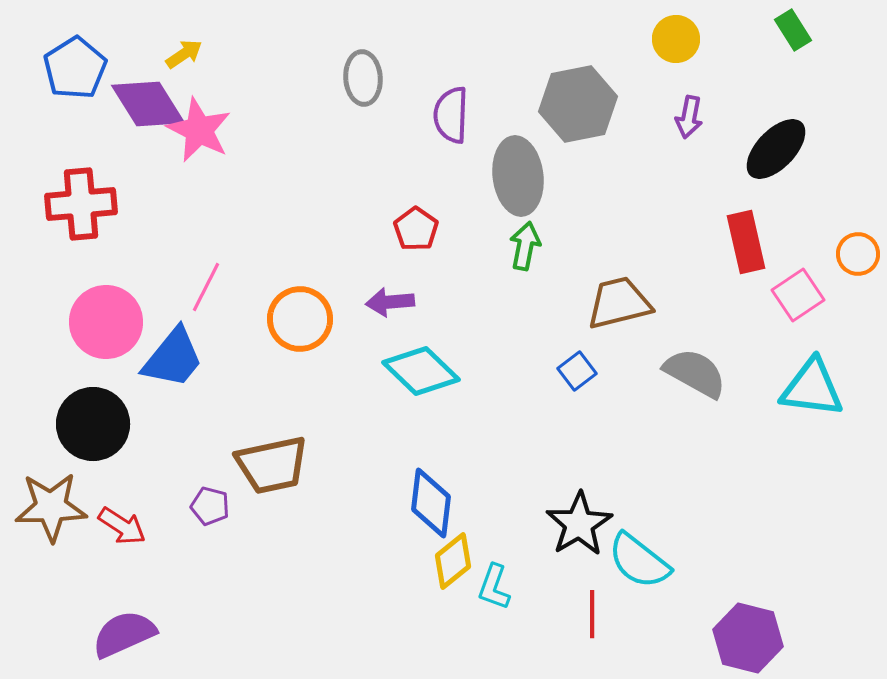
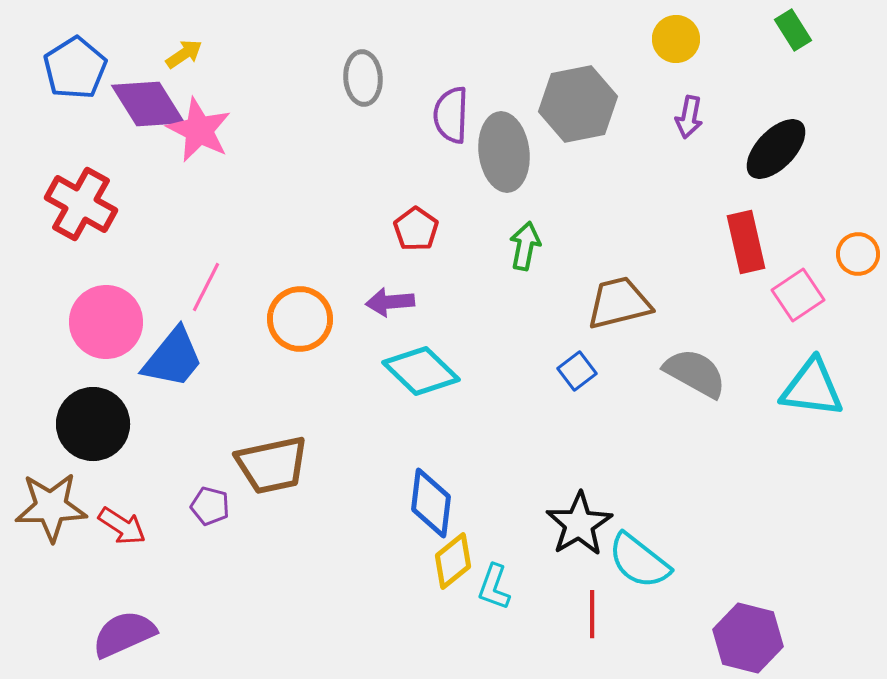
gray ellipse at (518, 176): moved 14 px left, 24 px up
red cross at (81, 204): rotated 34 degrees clockwise
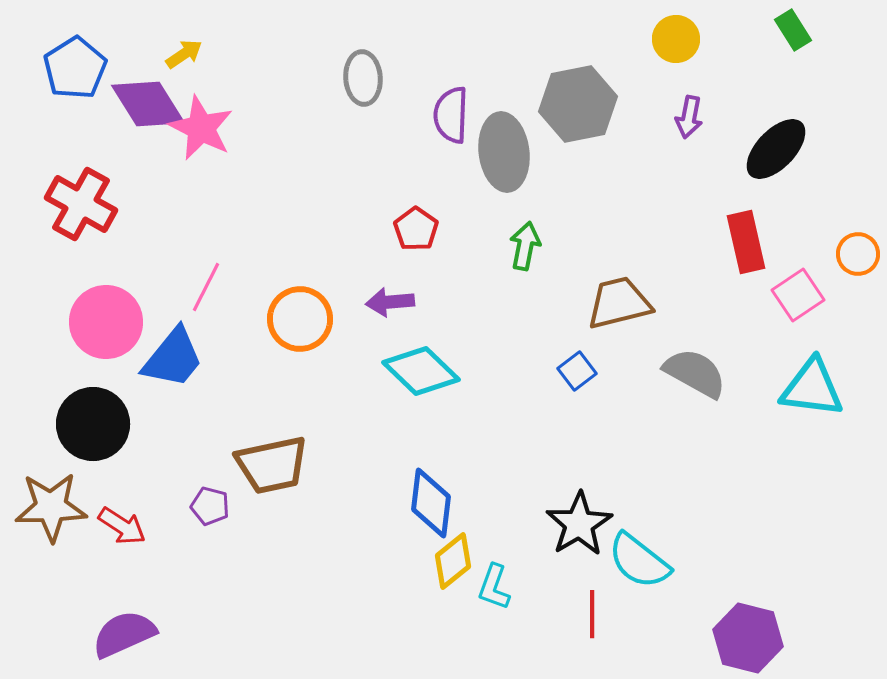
pink star at (199, 130): moved 2 px right, 2 px up
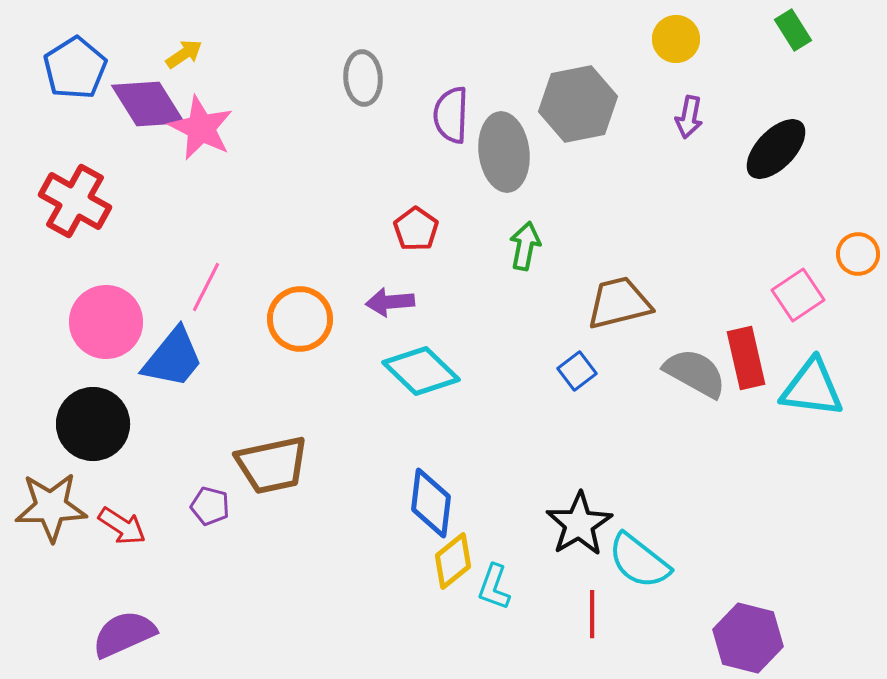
red cross at (81, 204): moved 6 px left, 3 px up
red rectangle at (746, 242): moved 116 px down
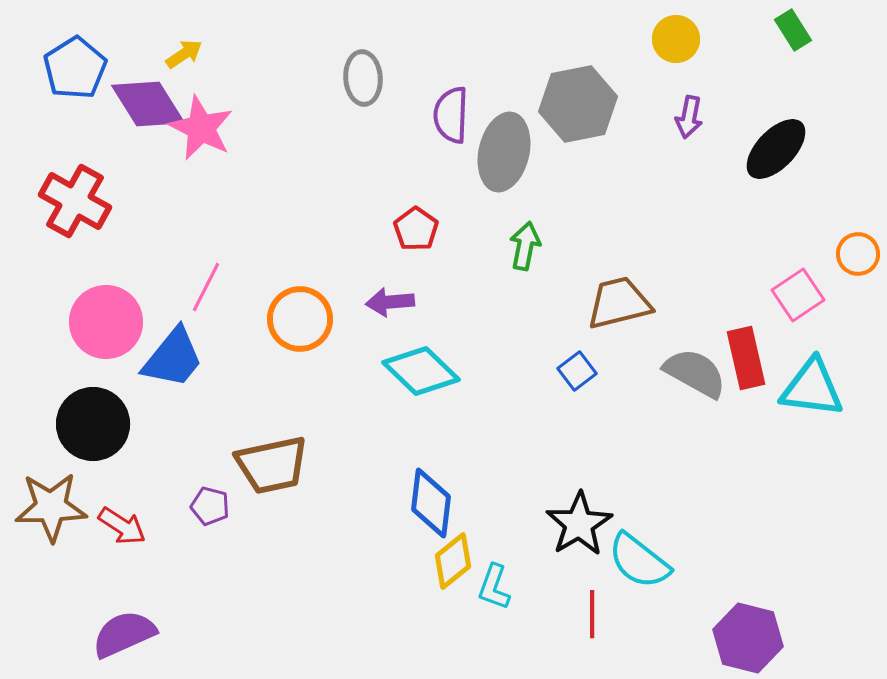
gray ellipse at (504, 152): rotated 20 degrees clockwise
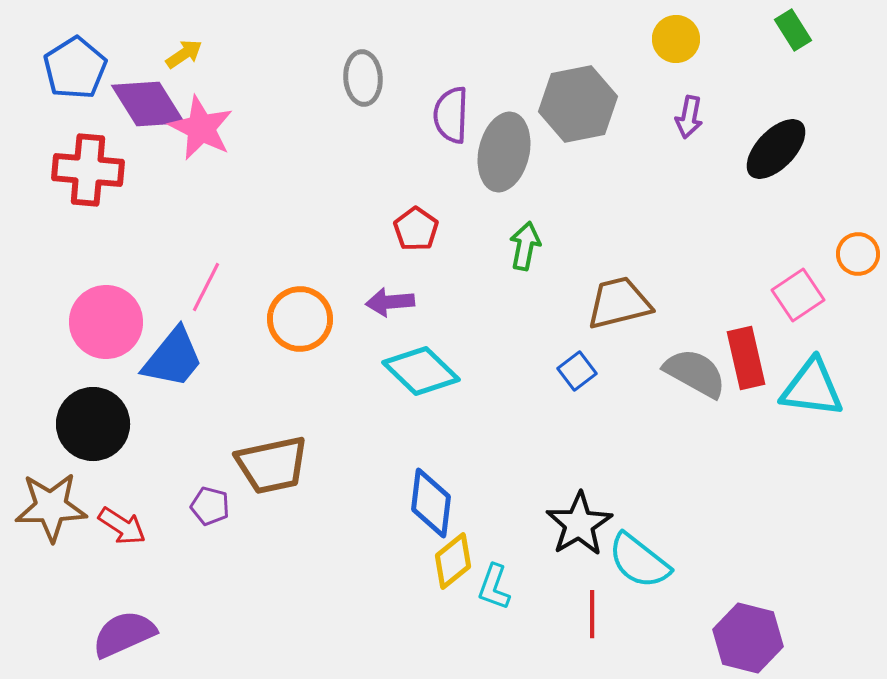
red cross at (75, 201): moved 13 px right, 31 px up; rotated 24 degrees counterclockwise
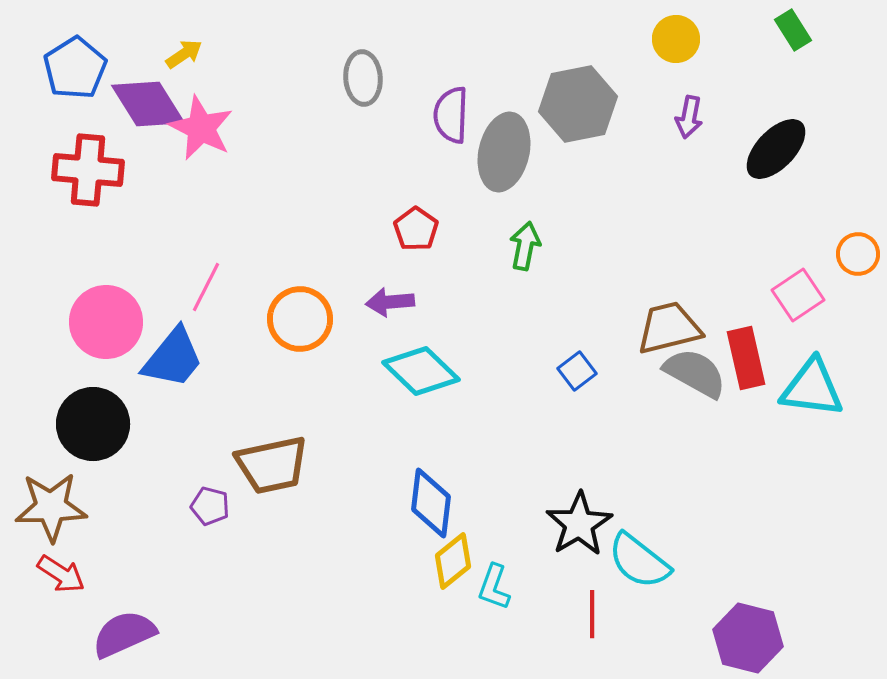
brown trapezoid at (619, 303): moved 50 px right, 25 px down
red arrow at (122, 526): moved 61 px left, 48 px down
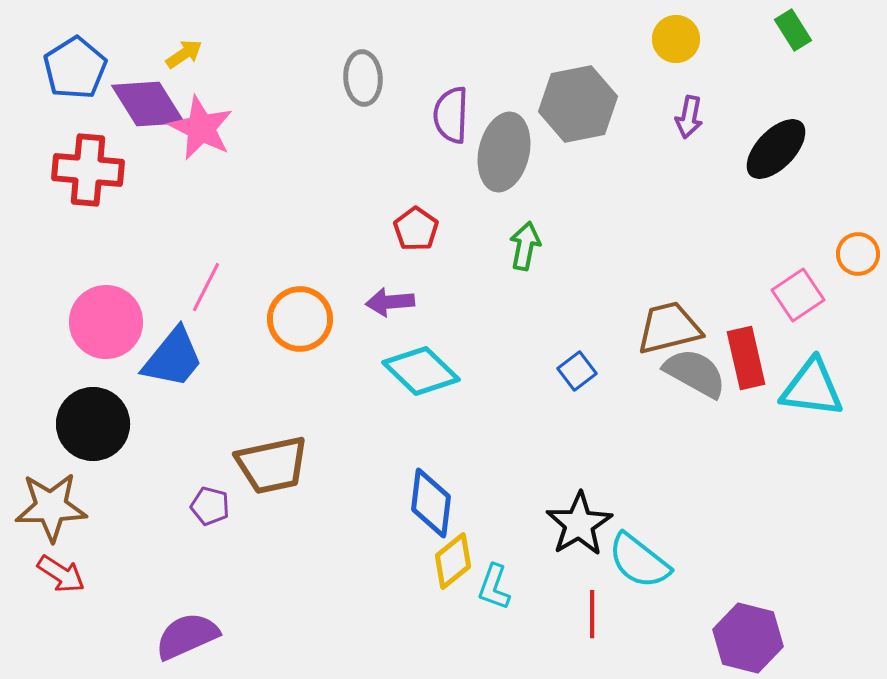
purple semicircle at (124, 634): moved 63 px right, 2 px down
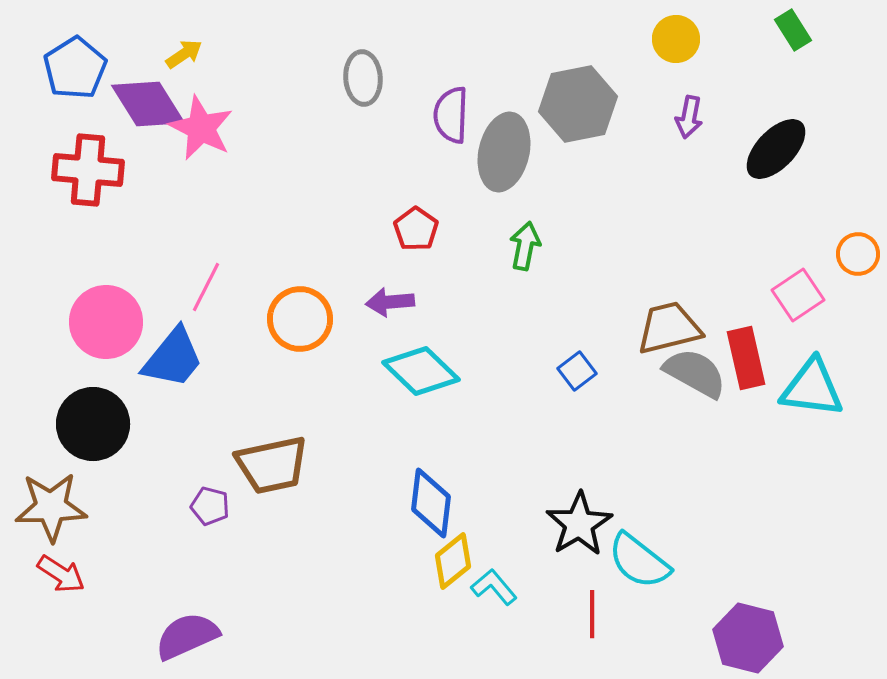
cyan L-shape at (494, 587): rotated 120 degrees clockwise
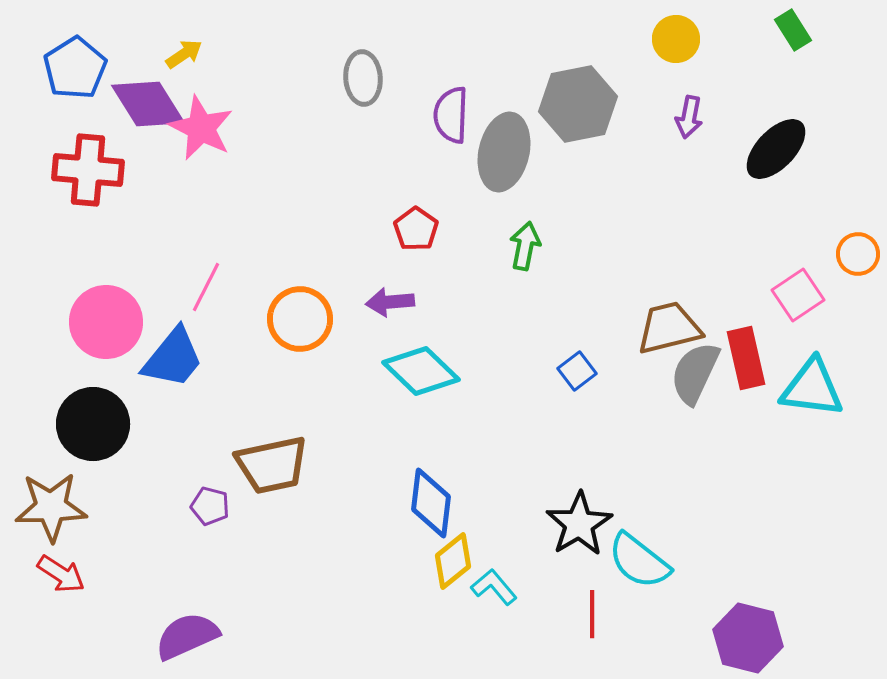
gray semicircle at (695, 373): rotated 94 degrees counterclockwise
